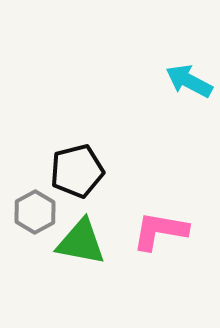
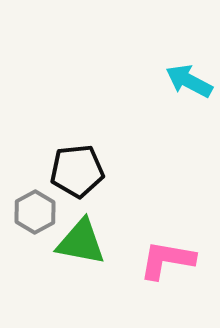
black pentagon: rotated 8 degrees clockwise
pink L-shape: moved 7 px right, 29 px down
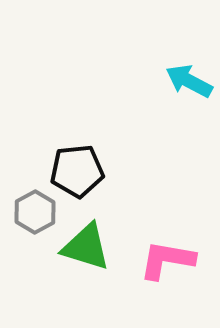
green triangle: moved 5 px right, 5 px down; rotated 6 degrees clockwise
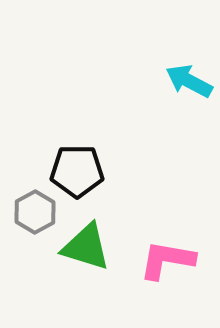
black pentagon: rotated 6 degrees clockwise
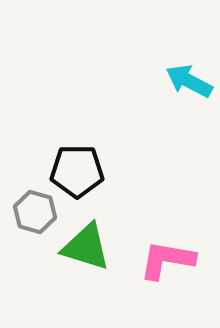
gray hexagon: rotated 15 degrees counterclockwise
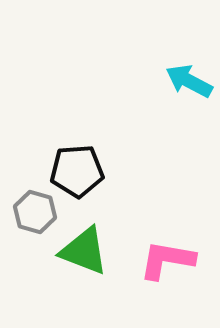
black pentagon: rotated 4 degrees counterclockwise
green triangle: moved 2 px left, 4 px down; rotated 4 degrees clockwise
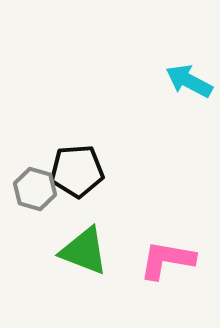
gray hexagon: moved 23 px up
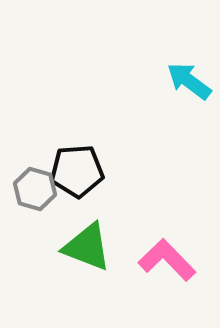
cyan arrow: rotated 9 degrees clockwise
green triangle: moved 3 px right, 4 px up
pink L-shape: rotated 36 degrees clockwise
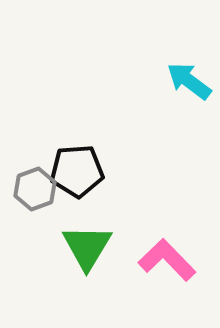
gray hexagon: rotated 24 degrees clockwise
green triangle: rotated 40 degrees clockwise
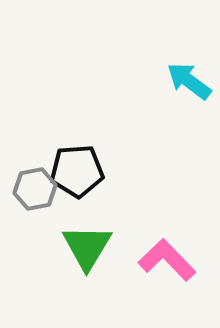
gray hexagon: rotated 9 degrees clockwise
